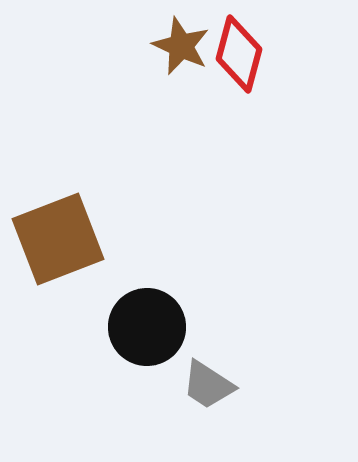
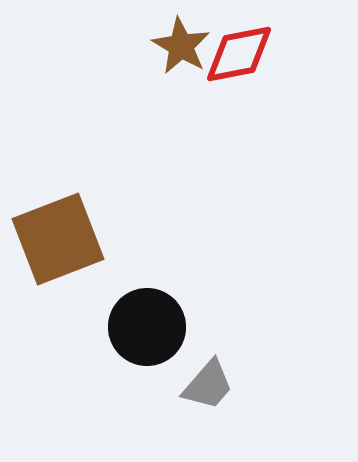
brown star: rotated 6 degrees clockwise
red diamond: rotated 64 degrees clockwise
gray trapezoid: rotated 82 degrees counterclockwise
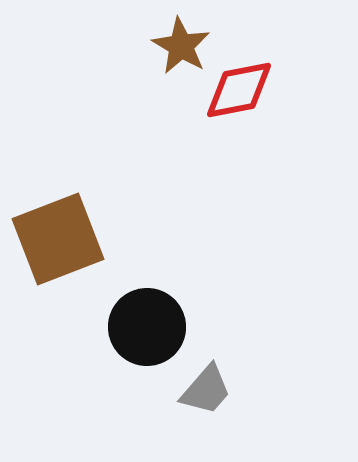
red diamond: moved 36 px down
gray trapezoid: moved 2 px left, 5 px down
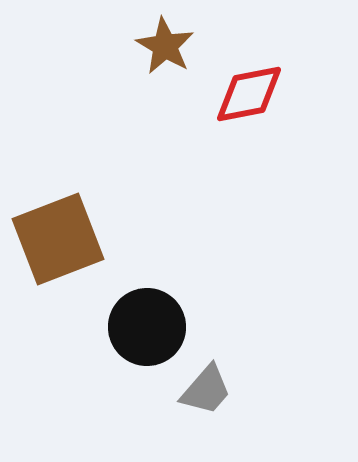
brown star: moved 16 px left
red diamond: moved 10 px right, 4 px down
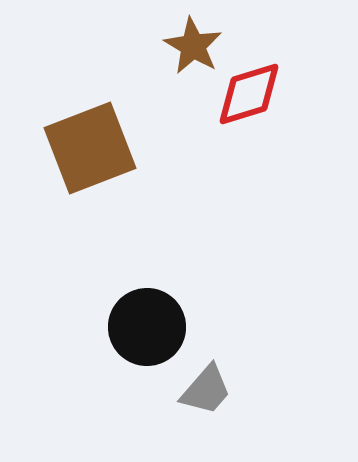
brown star: moved 28 px right
red diamond: rotated 6 degrees counterclockwise
brown square: moved 32 px right, 91 px up
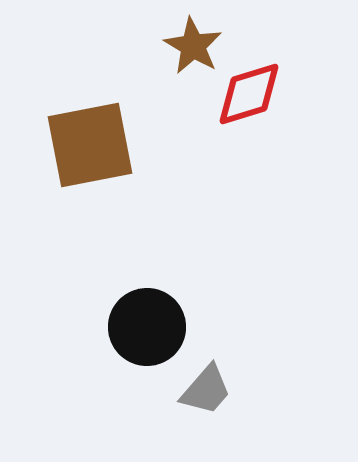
brown square: moved 3 px up; rotated 10 degrees clockwise
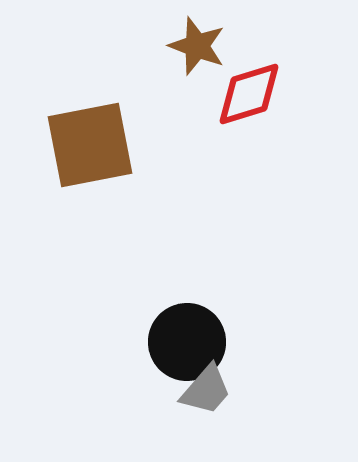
brown star: moved 4 px right; rotated 10 degrees counterclockwise
black circle: moved 40 px right, 15 px down
